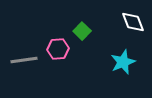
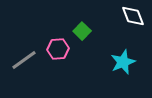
white diamond: moved 6 px up
gray line: rotated 28 degrees counterclockwise
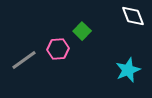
cyan star: moved 5 px right, 8 px down
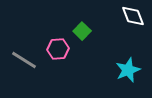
gray line: rotated 68 degrees clockwise
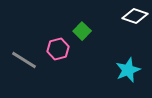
white diamond: moved 2 px right; rotated 50 degrees counterclockwise
pink hexagon: rotated 10 degrees counterclockwise
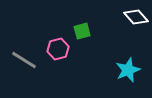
white diamond: moved 1 px right, 1 px down; rotated 30 degrees clockwise
green square: rotated 30 degrees clockwise
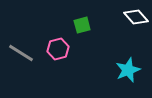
green square: moved 6 px up
gray line: moved 3 px left, 7 px up
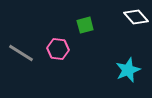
green square: moved 3 px right
pink hexagon: rotated 20 degrees clockwise
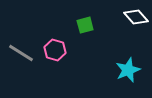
pink hexagon: moved 3 px left, 1 px down; rotated 10 degrees clockwise
